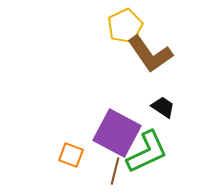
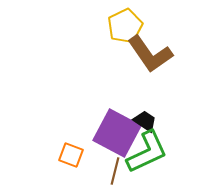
black trapezoid: moved 18 px left, 14 px down
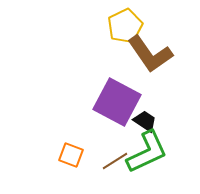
purple square: moved 31 px up
brown line: moved 10 px up; rotated 44 degrees clockwise
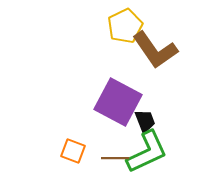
brown L-shape: moved 5 px right, 4 px up
purple square: moved 1 px right
black trapezoid: rotated 35 degrees clockwise
orange square: moved 2 px right, 4 px up
brown line: moved 3 px up; rotated 32 degrees clockwise
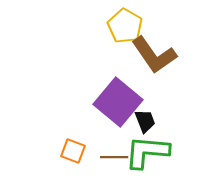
yellow pentagon: rotated 16 degrees counterclockwise
brown L-shape: moved 1 px left, 5 px down
purple square: rotated 12 degrees clockwise
green L-shape: rotated 150 degrees counterclockwise
brown line: moved 1 px left, 1 px up
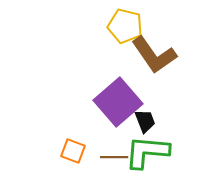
yellow pentagon: rotated 16 degrees counterclockwise
purple square: rotated 9 degrees clockwise
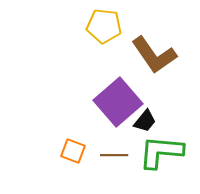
yellow pentagon: moved 21 px left; rotated 8 degrees counterclockwise
black trapezoid: rotated 60 degrees clockwise
green L-shape: moved 14 px right
brown line: moved 2 px up
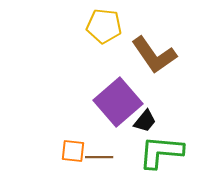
orange square: rotated 15 degrees counterclockwise
brown line: moved 15 px left, 2 px down
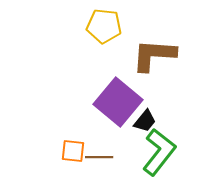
brown L-shape: rotated 129 degrees clockwise
purple square: rotated 9 degrees counterclockwise
green L-shape: moved 2 px left; rotated 123 degrees clockwise
